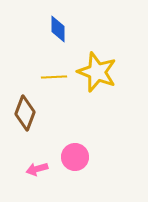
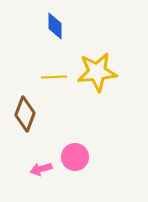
blue diamond: moved 3 px left, 3 px up
yellow star: rotated 27 degrees counterclockwise
brown diamond: moved 1 px down
pink arrow: moved 4 px right
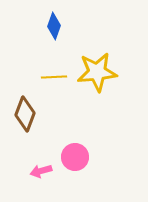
blue diamond: moved 1 px left; rotated 20 degrees clockwise
pink arrow: moved 2 px down
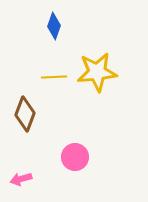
pink arrow: moved 20 px left, 8 px down
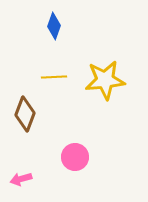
yellow star: moved 8 px right, 8 px down
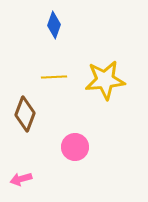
blue diamond: moved 1 px up
pink circle: moved 10 px up
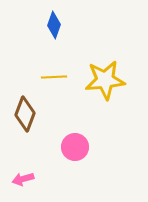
pink arrow: moved 2 px right
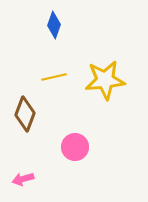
yellow line: rotated 10 degrees counterclockwise
